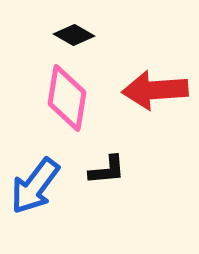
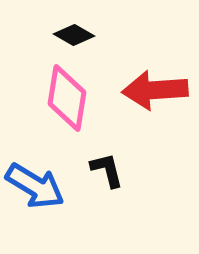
black L-shape: rotated 99 degrees counterclockwise
blue arrow: rotated 96 degrees counterclockwise
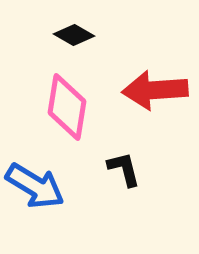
pink diamond: moved 9 px down
black L-shape: moved 17 px right, 1 px up
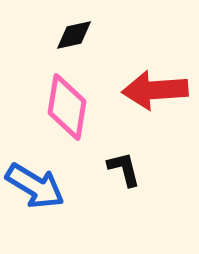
black diamond: rotated 42 degrees counterclockwise
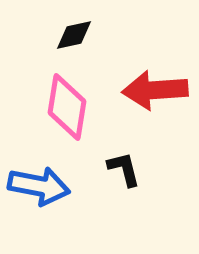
blue arrow: moved 4 px right; rotated 20 degrees counterclockwise
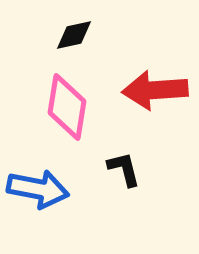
blue arrow: moved 1 px left, 3 px down
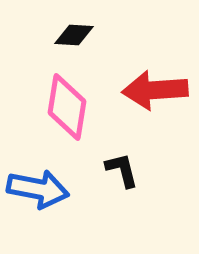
black diamond: rotated 15 degrees clockwise
black L-shape: moved 2 px left, 1 px down
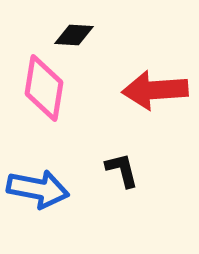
pink diamond: moved 23 px left, 19 px up
